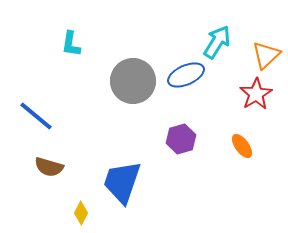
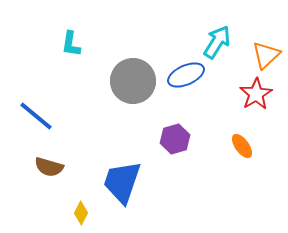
purple hexagon: moved 6 px left
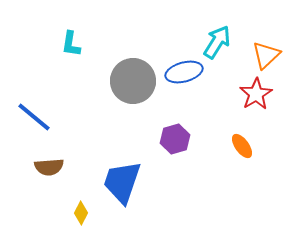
blue ellipse: moved 2 px left, 3 px up; rotated 9 degrees clockwise
blue line: moved 2 px left, 1 px down
brown semicircle: rotated 20 degrees counterclockwise
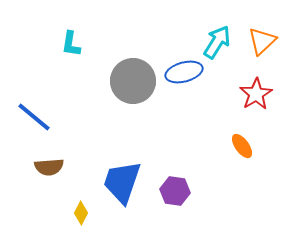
orange triangle: moved 4 px left, 14 px up
purple hexagon: moved 52 px down; rotated 24 degrees clockwise
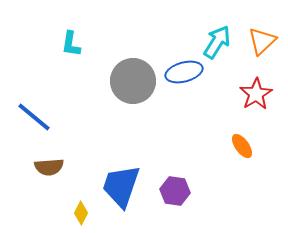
blue trapezoid: moved 1 px left, 4 px down
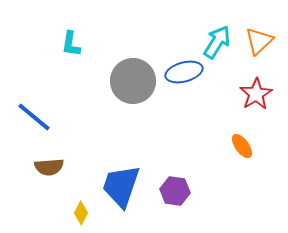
orange triangle: moved 3 px left
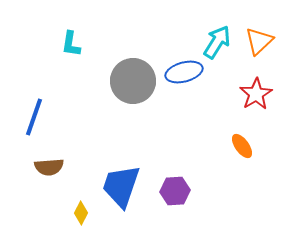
blue line: rotated 69 degrees clockwise
purple hexagon: rotated 12 degrees counterclockwise
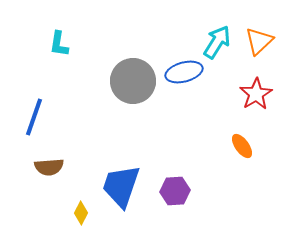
cyan L-shape: moved 12 px left
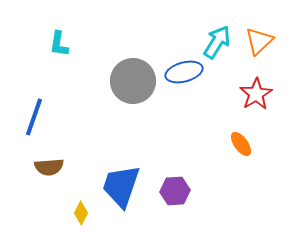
orange ellipse: moved 1 px left, 2 px up
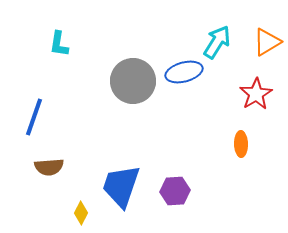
orange triangle: moved 8 px right, 1 px down; rotated 12 degrees clockwise
orange ellipse: rotated 35 degrees clockwise
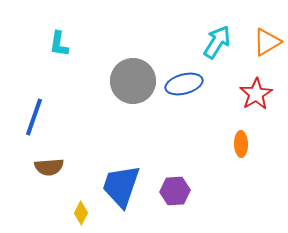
blue ellipse: moved 12 px down
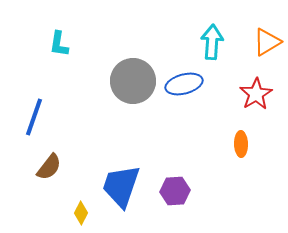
cyan arrow: moved 5 px left; rotated 28 degrees counterclockwise
brown semicircle: rotated 48 degrees counterclockwise
